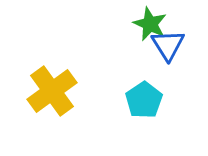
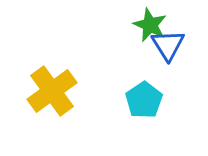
green star: moved 1 px down
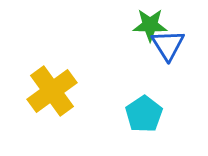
green star: rotated 24 degrees counterclockwise
cyan pentagon: moved 14 px down
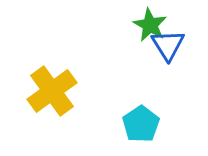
green star: rotated 28 degrees clockwise
cyan pentagon: moved 3 px left, 10 px down
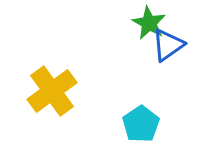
green star: moved 1 px left, 2 px up
blue triangle: rotated 27 degrees clockwise
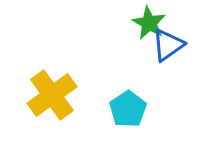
yellow cross: moved 4 px down
cyan pentagon: moved 13 px left, 15 px up
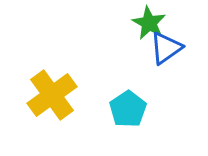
blue triangle: moved 2 px left, 3 px down
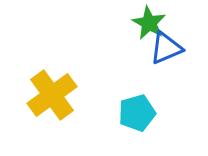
blue triangle: rotated 12 degrees clockwise
cyan pentagon: moved 9 px right, 4 px down; rotated 18 degrees clockwise
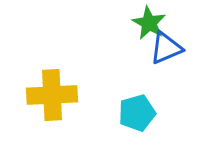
yellow cross: rotated 33 degrees clockwise
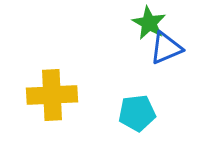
cyan pentagon: rotated 9 degrees clockwise
